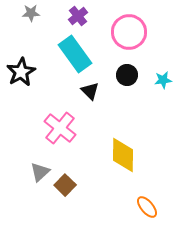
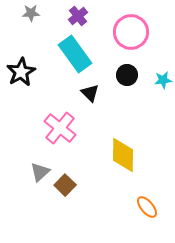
pink circle: moved 2 px right
black triangle: moved 2 px down
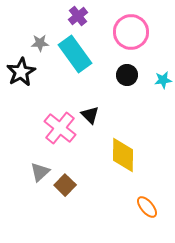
gray star: moved 9 px right, 30 px down
black triangle: moved 22 px down
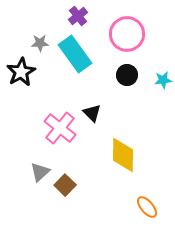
pink circle: moved 4 px left, 2 px down
black triangle: moved 2 px right, 2 px up
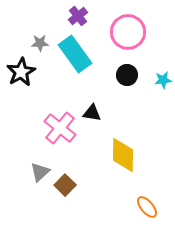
pink circle: moved 1 px right, 2 px up
black triangle: rotated 36 degrees counterclockwise
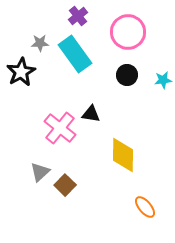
black triangle: moved 1 px left, 1 px down
orange ellipse: moved 2 px left
